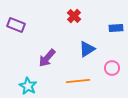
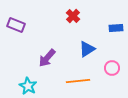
red cross: moved 1 px left
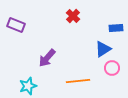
blue triangle: moved 16 px right
cyan star: rotated 24 degrees clockwise
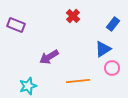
blue rectangle: moved 3 px left, 4 px up; rotated 48 degrees counterclockwise
purple arrow: moved 2 px right, 1 px up; rotated 18 degrees clockwise
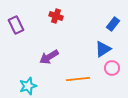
red cross: moved 17 px left; rotated 24 degrees counterclockwise
purple rectangle: rotated 42 degrees clockwise
orange line: moved 2 px up
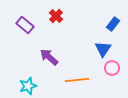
red cross: rotated 24 degrees clockwise
purple rectangle: moved 9 px right; rotated 24 degrees counterclockwise
blue triangle: rotated 24 degrees counterclockwise
purple arrow: rotated 72 degrees clockwise
orange line: moved 1 px left, 1 px down
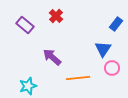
blue rectangle: moved 3 px right
purple arrow: moved 3 px right
orange line: moved 1 px right, 2 px up
